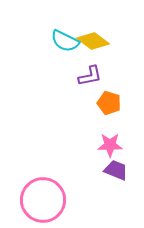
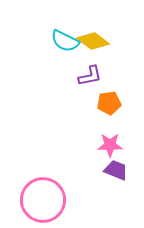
orange pentagon: rotated 25 degrees counterclockwise
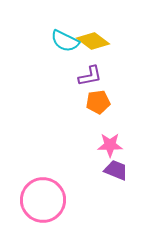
orange pentagon: moved 11 px left, 1 px up
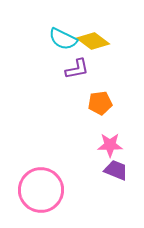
cyan semicircle: moved 2 px left, 2 px up
purple L-shape: moved 13 px left, 7 px up
orange pentagon: moved 2 px right, 1 px down
pink circle: moved 2 px left, 10 px up
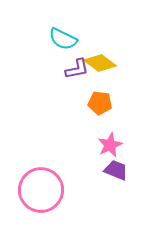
yellow diamond: moved 7 px right, 22 px down
orange pentagon: rotated 15 degrees clockwise
pink star: rotated 25 degrees counterclockwise
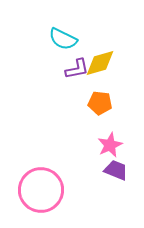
yellow diamond: rotated 52 degrees counterclockwise
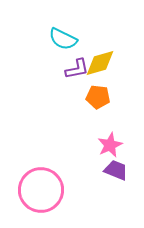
orange pentagon: moved 2 px left, 6 px up
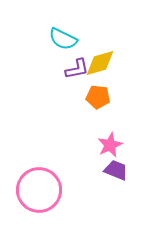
pink circle: moved 2 px left
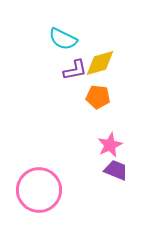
purple L-shape: moved 2 px left, 1 px down
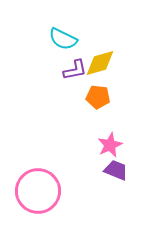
pink circle: moved 1 px left, 1 px down
